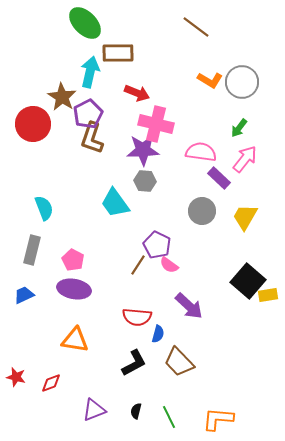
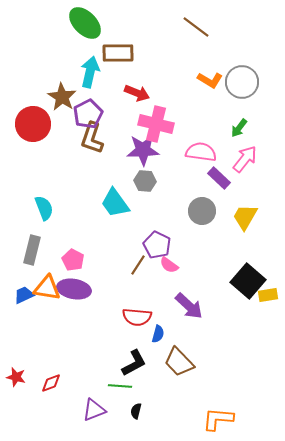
orange triangle at (75, 340): moved 28 px left, 52 px up
green line at (169, 417): moved 49 px left, 31 px up; rotated 60 degrees counterclockwise
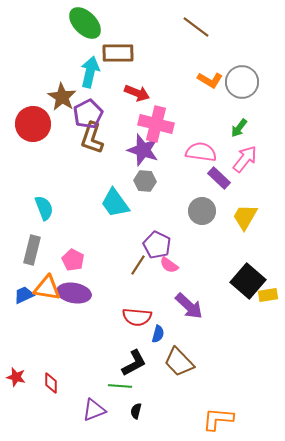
purple star at (143, 150): rotated 20 degrees clockwise
purple ellipse at (74, 289): moved 4 px down
red diamond at (51, 383): rotated 70 degrees counterclockwise
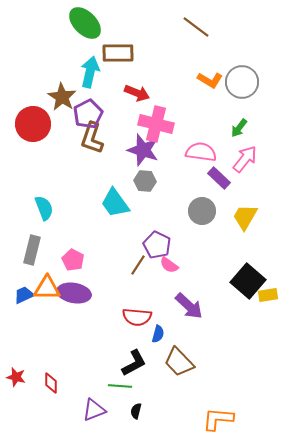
orange triangle at (47, 288): rotated 8 degrees counterclockwise
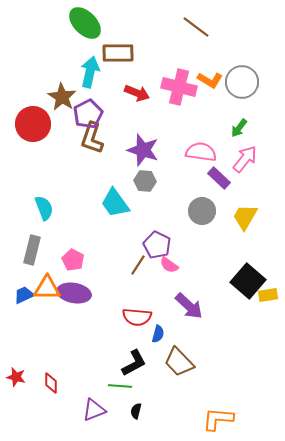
pink cross at (156, 124): moved 23 px right, 37 px up
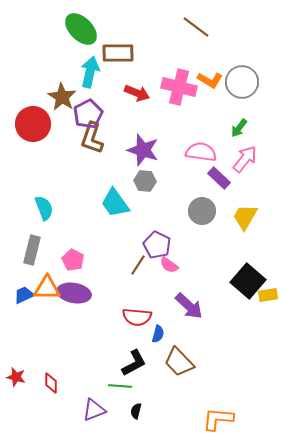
green ellipse at (85, 23): moved 4 px left, 6 px down
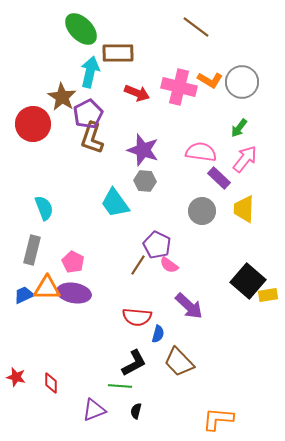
yellow trapezoid at (245, 217): moved 1 px left, 8 px up; rotated 28 degrees counterclockwise
pink pentagon at (73, 260): moved 2 px down
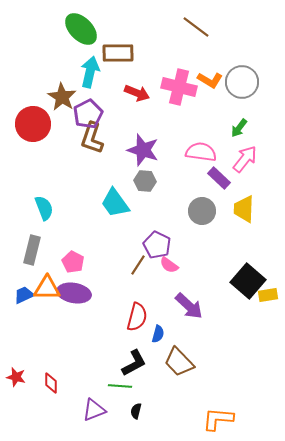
red semicircle at (137, 317): rotated 80 degrees counterclockwise
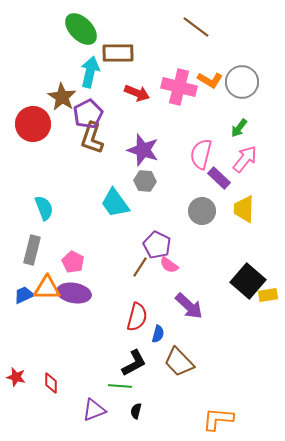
pink semicircle at (201, 152): moved 2 px down; rotated 84 degrees counterclockwise
brown line at (138, 265): moved 2 px right, 2 px down
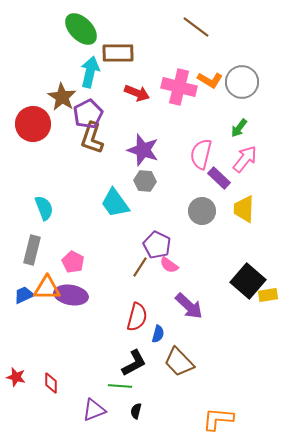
purple ellipse at (74, 293): moved 3 px left, 2 px down
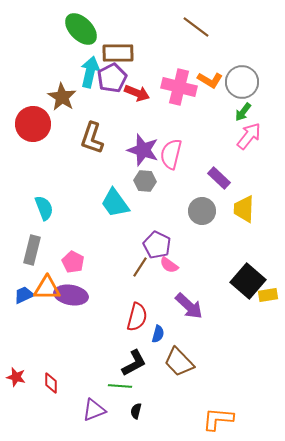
purple pentagon at (88, 114): moved 24 px right, 36 px up
green arrow at (239, 128): moved 4 px right, 16 px up
pink semicircle at (201, 154): moved 30 px left
pink arrow at (245, 159): moved 4 px right, 23 px up
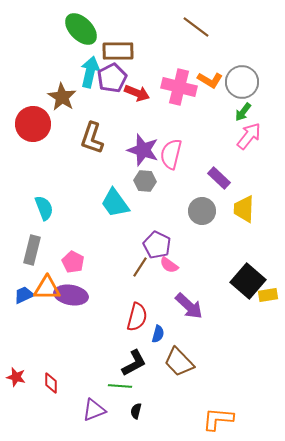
brown rectangle at (118, 53): moved 2 px up
